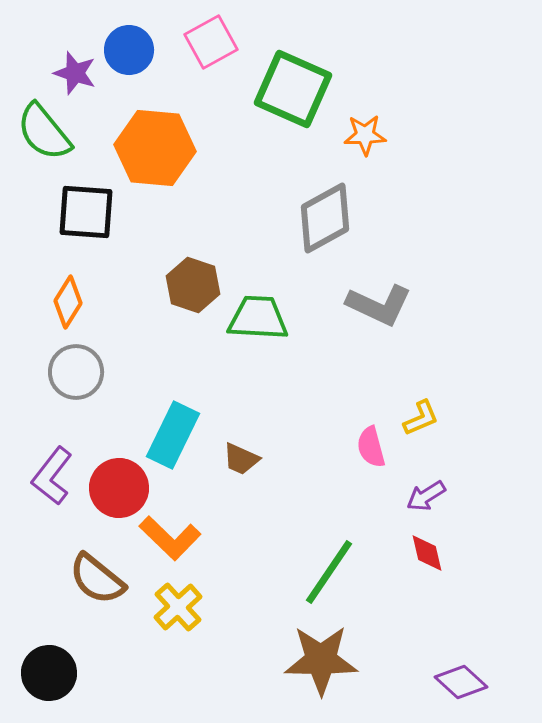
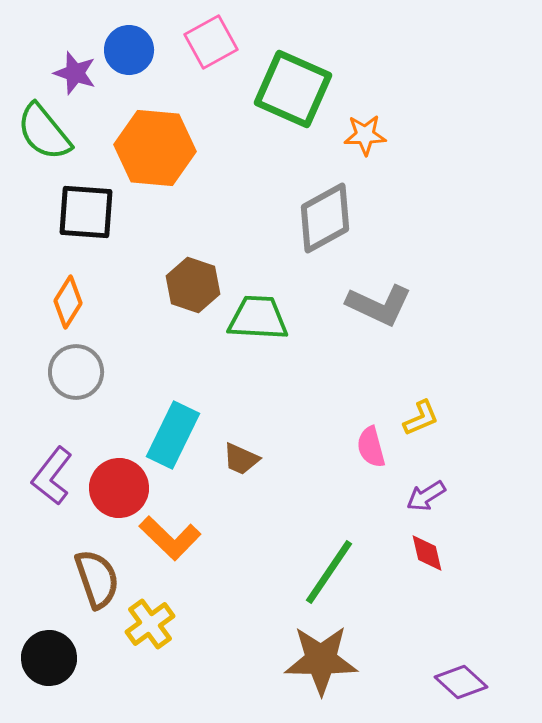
brown semicircle: rotated 148 degrees counterclockwise
yellow cross: moved 28 px left, 17 px down; rotated 6 degrees clockwise
black circle: moved 15 px up
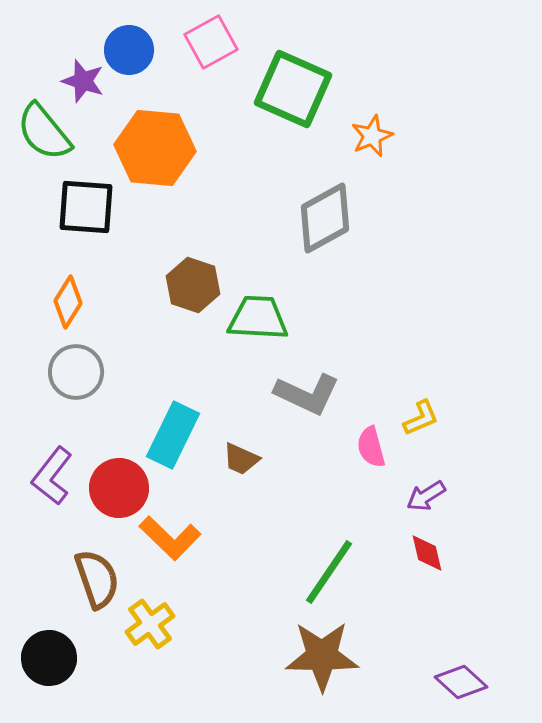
purple star: moved 8 px right, 8 px down
orange star: moved 7 px right, 1 px down; rotated 21 degrees counterclockwise
black square: moved 5 px up
gray L-shape: moved 72 px left, 89 px down
brown star: moved 1 px right, 4 px up
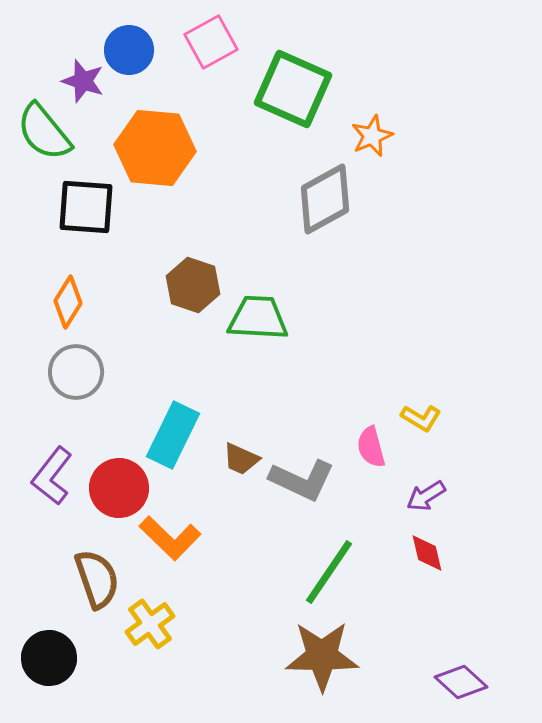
gray diamond: moved 19 px up
gray L-shape: moved 5 px left, 86 px down
yellow L-shape: rotated 54 degrees clockwise
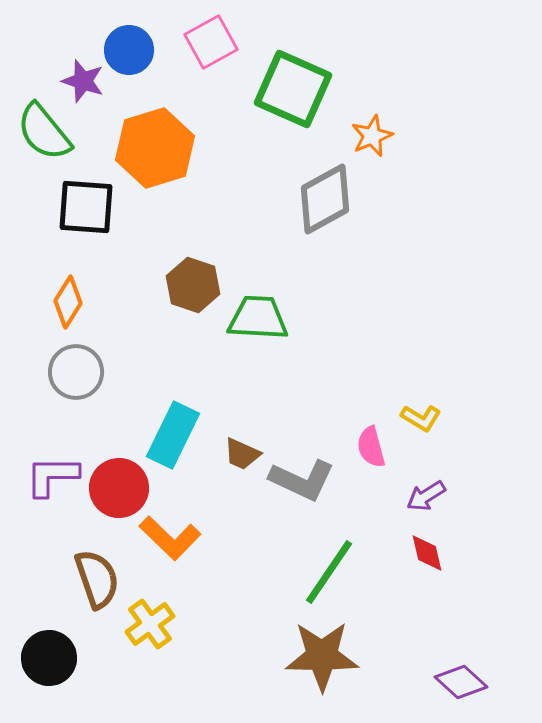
orange hexagon: rotated 22 degrees counterclockwise
brown trapezoid: moved 1 px right, 5 px up
purple L-shape: rotated 52 degrees clockwise
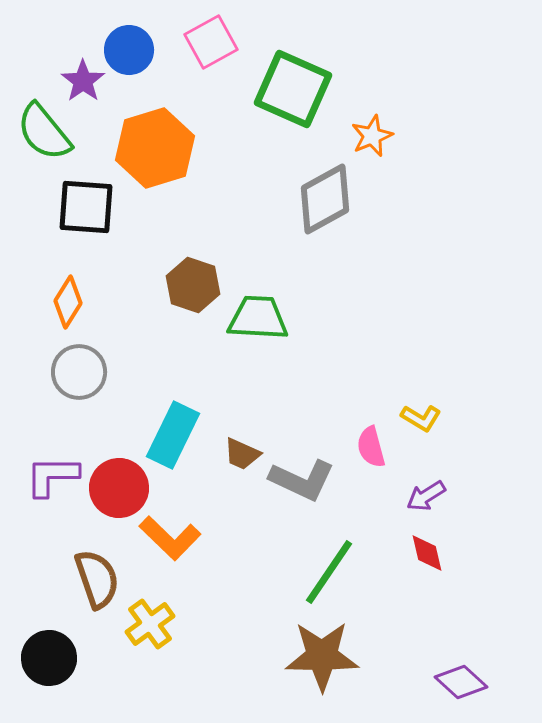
purple star: rotated 18 degrees clockwise
gray circle: moved 3 px right
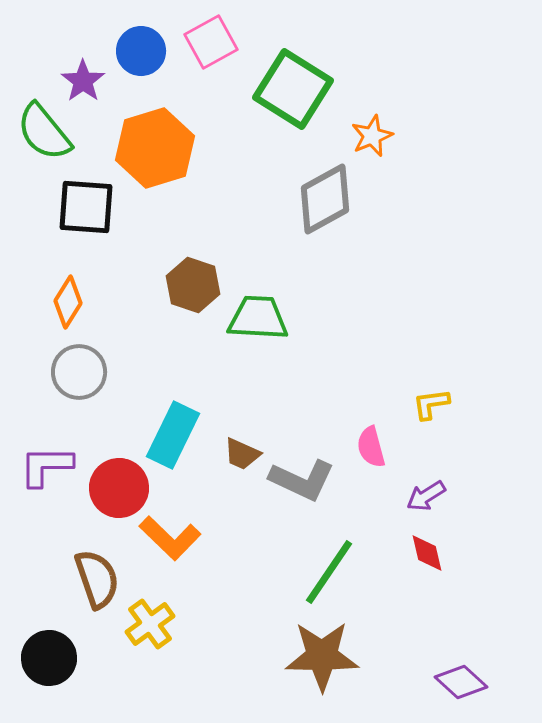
blue circle: moved 12 px right, 1 px down
green square: rotated 8 degrees clockwise
yellow L-shape: moved 10 px right, 14 px up; rotated 141 degrees clockwise
purple L-shape: moved 6 px left, 10 px up
